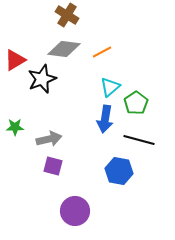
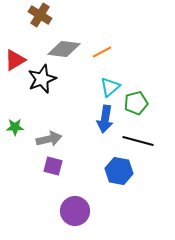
brown cross: moved 27 px left
green pentagon: rotated 20 degrees clockwise
black line: moved 1 px left, 1 px down
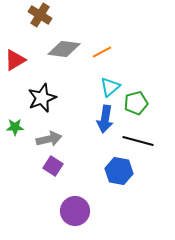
black star: moved 19 px down
purple square: rotated 18 degrees clockwise
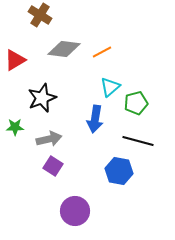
blue arrow: moved 10 px left
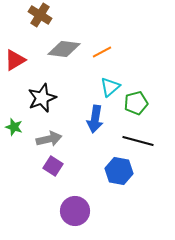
green star: moved 1 px left; rotated 18 degrees clockwise
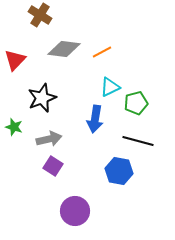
red triangle: rotated 15 degrees counterclockwise
cyan triangle: rotated 15 degrees clockwise
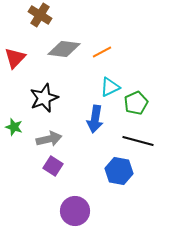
red triangle: moved 2 px up
black star: moved 2 px right
green pentagon: rotated 10 degrees counterclockwise
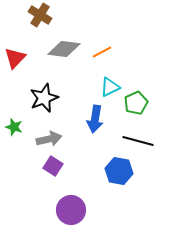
purple circle: moved 4 px left, 1 px up
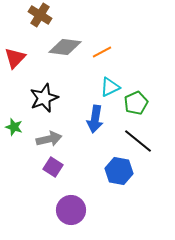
gray diamond: moved 1 px right, 2 px up
black line: rotated 24 degrees clockwise
purple square: moved 1 px down
